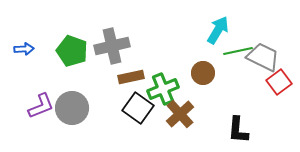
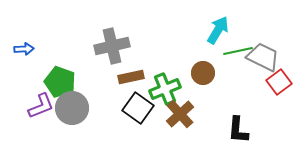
green pentagon: moved 12 px left, 31 px down
green cross: moved 2 px right
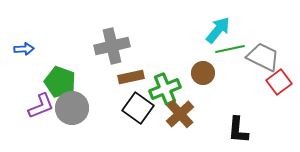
cyan arrow: rotated 8 degrees clockwise
green line: moved 8 px left, 2 px up
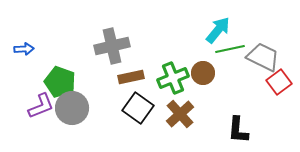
green cross: moved 8 px right, 11 px up
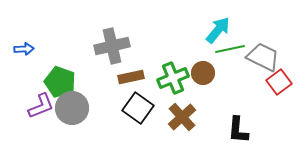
brown cross: moved 2 px right, 3 px down
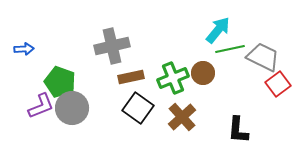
red square: moved 1 px left, 2 px down
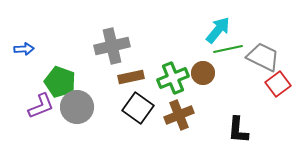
green line: moved 2 px left
gray circle: moved 5 px right, 1 px up
brown cross: moved 3 px left, 2 px up; rotated 20 degrees clockwise
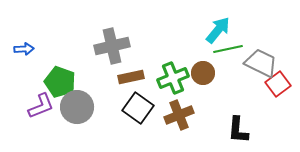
gray trapezoid: moved 2 px left, 6 px down
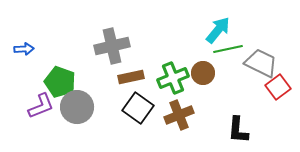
red square: moved 3 px down
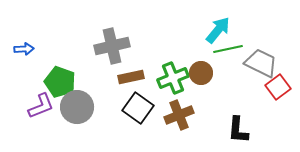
brown circle: moved 2 px left
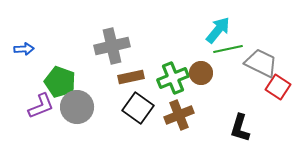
red square: rotated 20 degrees counterclockwise
black L-shape: moved 2 px right, 2 px up; rotated 12 degrees clockwise
